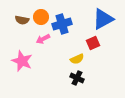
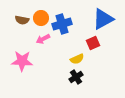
orange circle: moved 1 px down
pink star: rotated 20 degrees counterclockwise
black cross: moved 1 px left, 1 px up; rotated 32 degrees clockwise
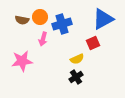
orange circle: moved 1 px left, 1 px up
pink arrow: rotated 48 degrees counterclockwise
pink star: rotated 10 degrees counterclockwise
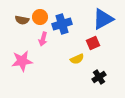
black cross: moved 23 px right
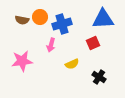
blue triangle: rotated 25 degrees clockwise
pink arrow: moved 8 px right, 6 px down
yellow semicircle: moved 5 px left, 5 px down
black cross: rotated 24 degrees counterclockwise
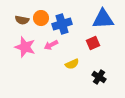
orange circle: moved 1 px right, 1 px down
pink arrow: rotated 48 degrees clockwise
pink star: moved 3 px right, 14 px up; rotated 25 degrees clockwise
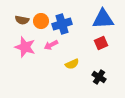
orange circle: moved 3 px down
red square: moved 8 px right
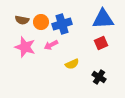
orange circle: moved 1 px down
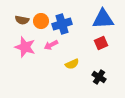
orange circle: moved 1 px up
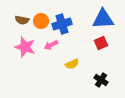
black cross: moved 2 px right, 3 px down
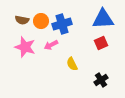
yellow semicircle: rotated 88 degrees clockwise
black cross: rotated 24 degrees clockwise
